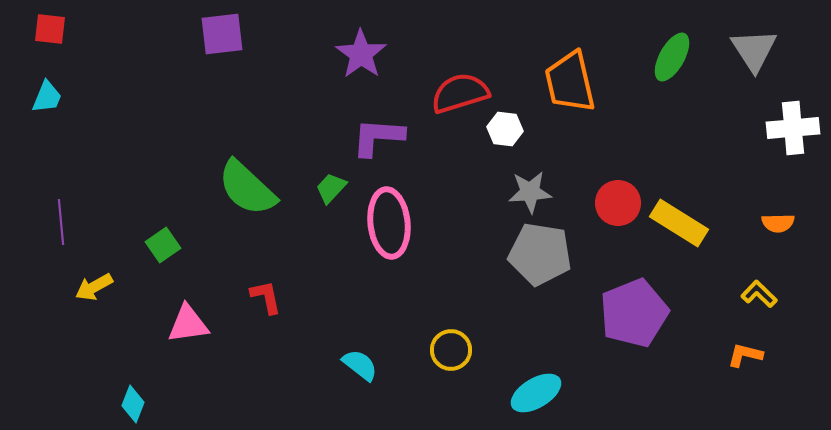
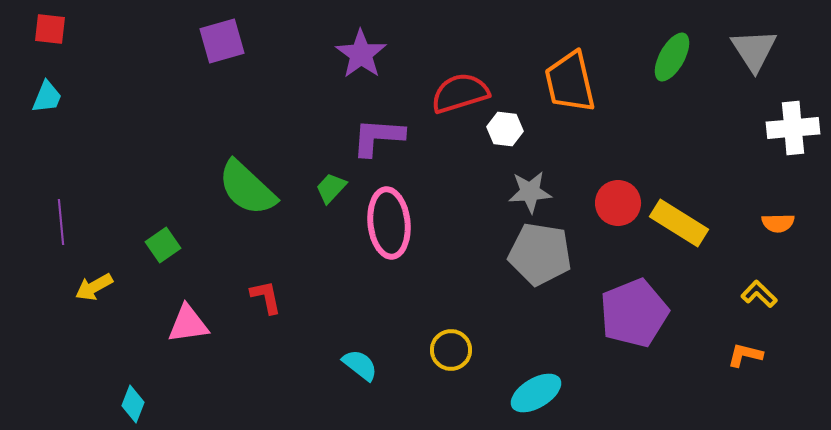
purple square: moved 7 px down; rotated 9 degrees counterclockwise
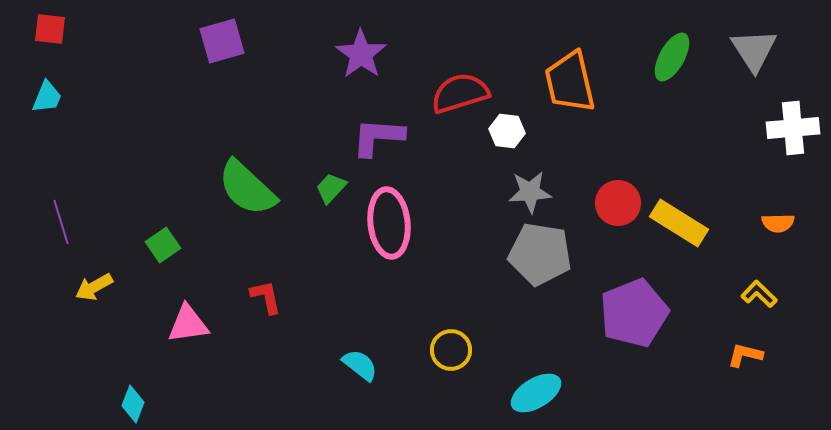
white hexagon: moved 2 px right, 2 px down
purple line: rotated 12 degrees counterclockwise
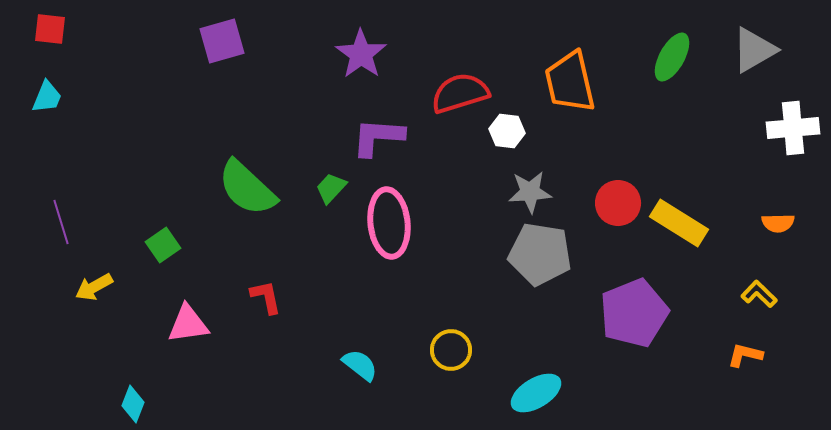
gray triangle: rotated 33 degrees clockwise
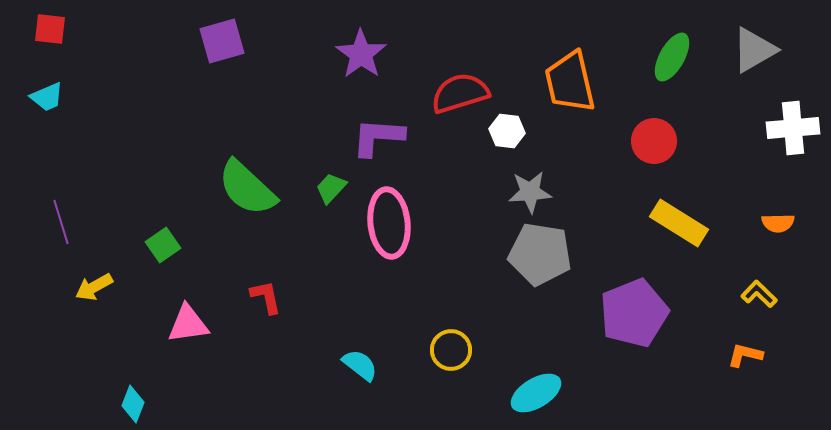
cyan trapezoid: rotated 45 degrees clockwise
red circle: moved 36 px right, 62 px up
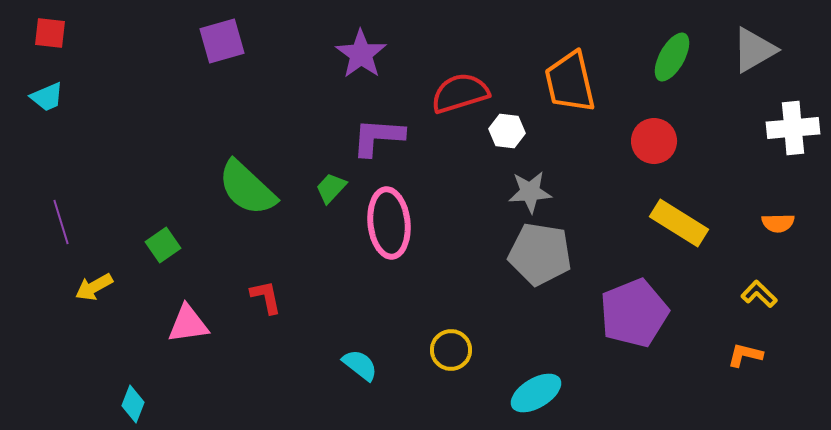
red square: moved 4 px down
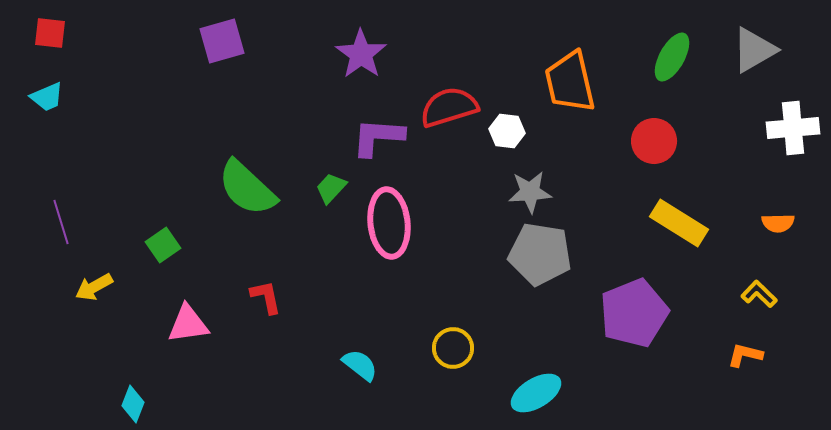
red semicircle: moved 11 px left, 14 px down
yellow circle: moved 2 px right, 2 px up
